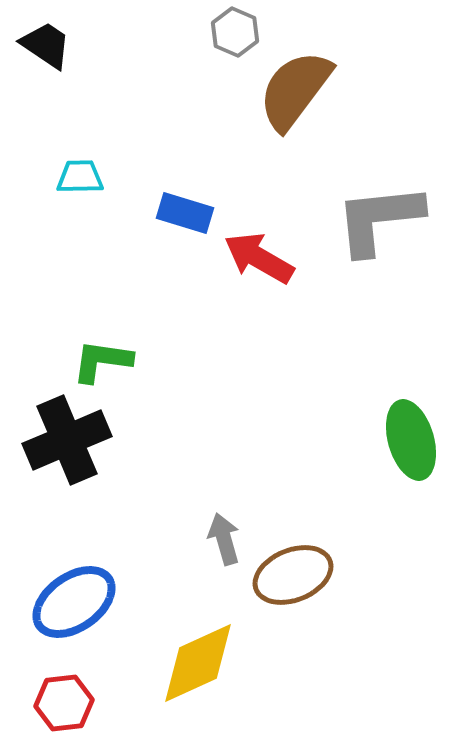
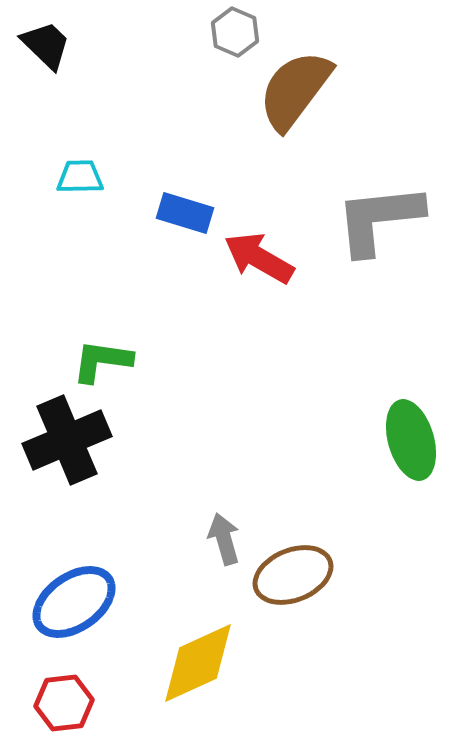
black trapezoid: rotated 10 degrees clockwise
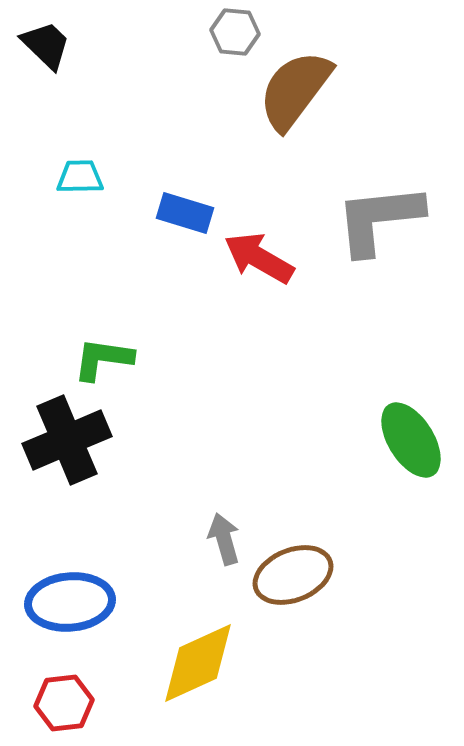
gray hexagon: rotated 18 degrees counterclockwise
green L-shape: moved 1 px right, 2 px up
green ellipse: rotated 16 degrees counterclockwise
blue ellipse: moved 4 px left; rotated 30 degrees clockwise
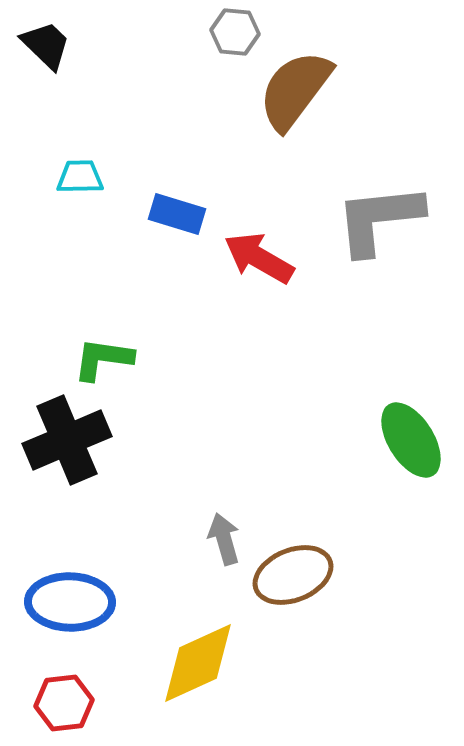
blue rectangle: moved 8 px left, 1 px down
blue ellipse: rotated 6 degrees clockwise
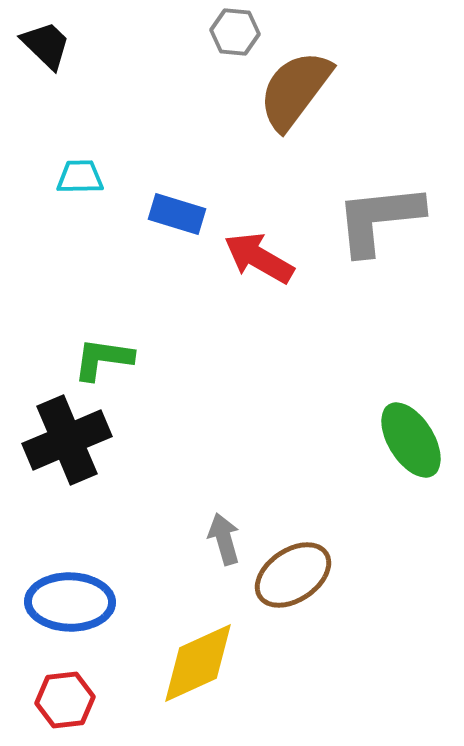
brown ellipse: rotated 12 degrees counterclockwise
red hexagon: moved 1 px right, 3 px up
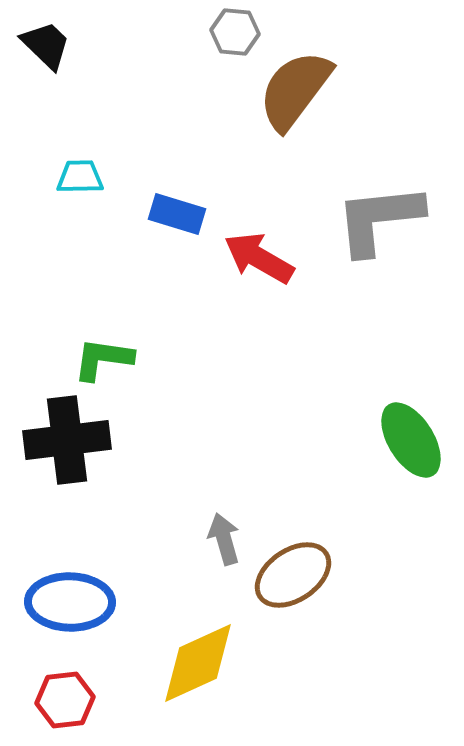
black cross: rotated 16 degrees clockwise
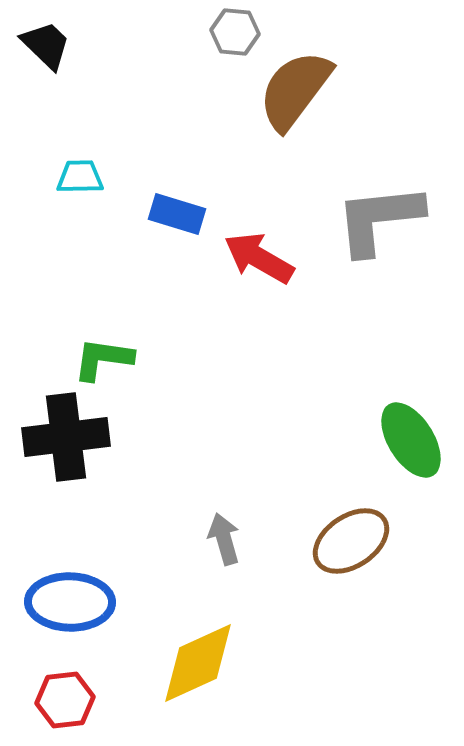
black cross: moved 1 px left, 3 px up
brown ellipse: moved 58 px right, 34 px up
